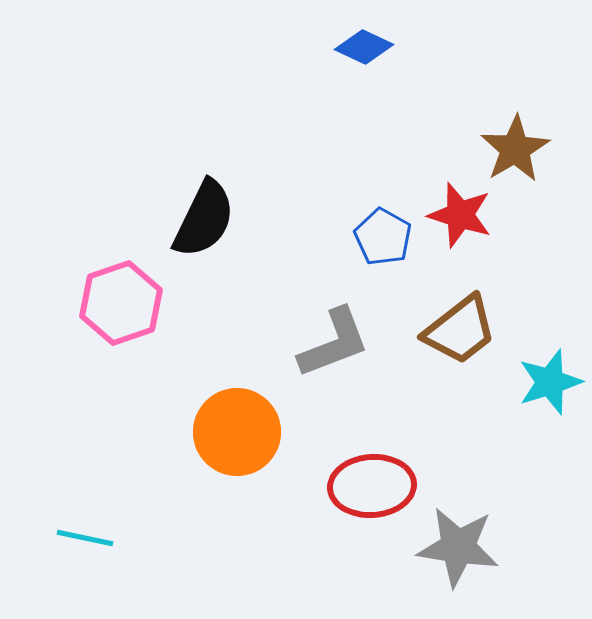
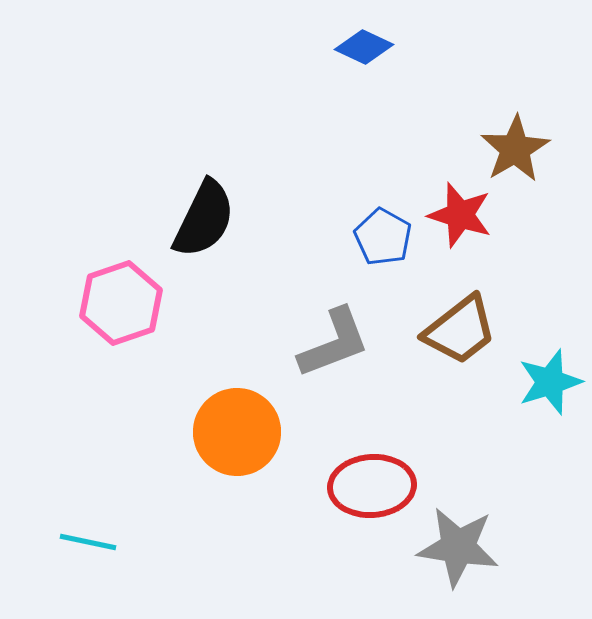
cyan line: moved 3 px right, 4 px down
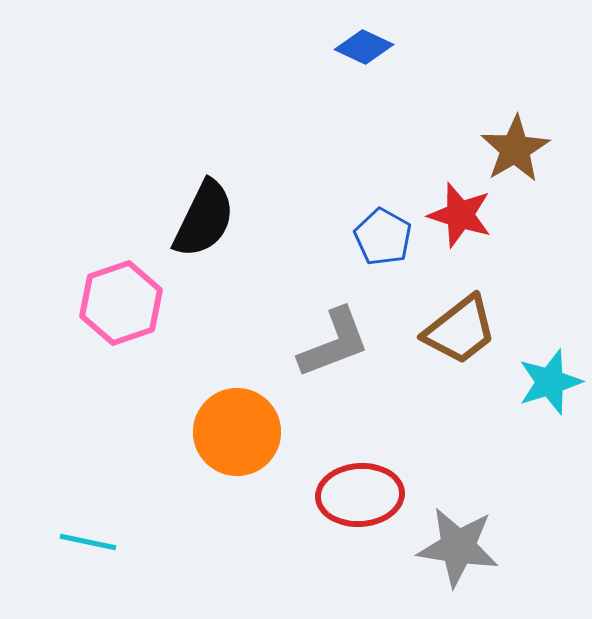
red ellipse: moved 12 px left, 9 px down
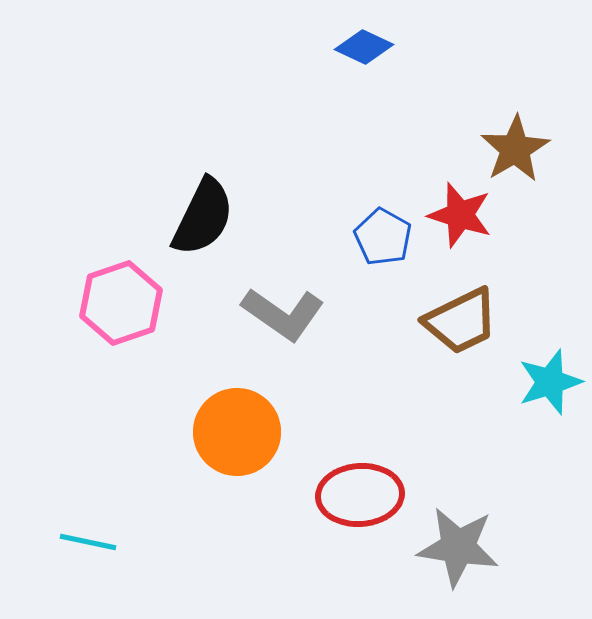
black semicircle: moved 1 px left, 2 px up
brown trapezoid: moved 1 px right, 9 px up; rotated 12 degrees clockwise
gray L-shape: moved 51 px left, 29 px up; rotated 56 degrees clockwise
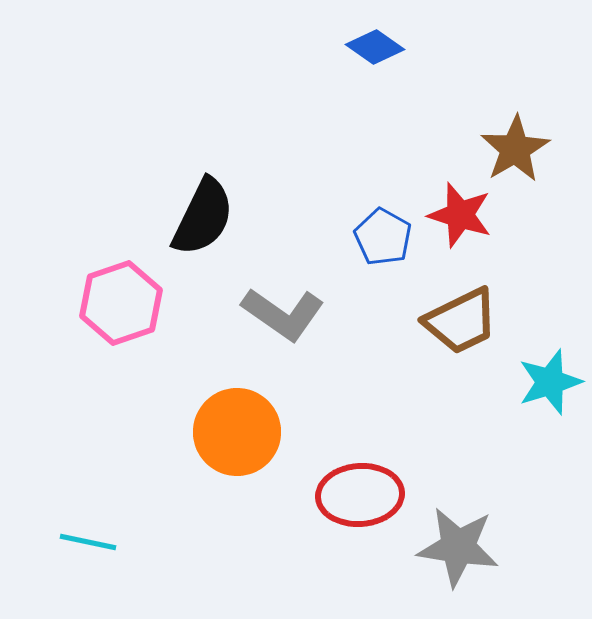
blue diamond: moved 11 px right; rotated 10 degrees clockwise
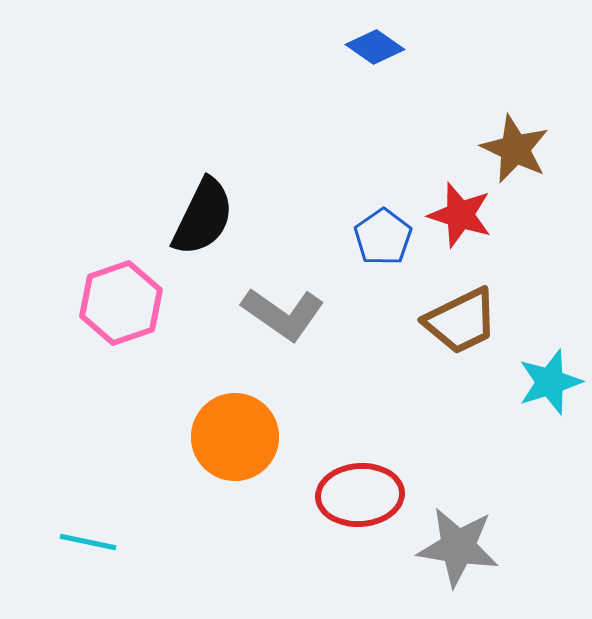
brown star: rotated 16 degrees counterclockwise
blue pentagon: rotated 8 degrees clockwise
orange circle: moved 2 px left, 5 px down
